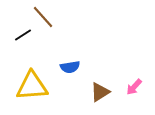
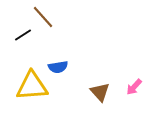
blue semicircle: moved 12 px left
brown triangle: rotated 40 degrees counterclockwise
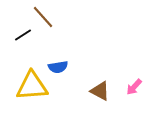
brown triangle: moved 1 px up; rotated 20 degrees counterclockwise
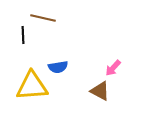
brown line: moved 1 px down; rotated 35 degrees counterclockwise
black line: rotated 60 degrees counterclockwise
pink arrow: moved 21 px left, 19 px up
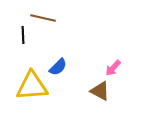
blue semicircle: rotated 36 degrees counterclockwise
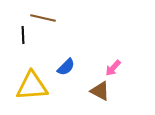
blue semicircle: moved 8 px right
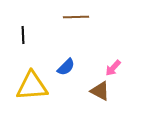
brown line: moved 33 px right, 1 px up; rotated 15 degrees counterclockwise
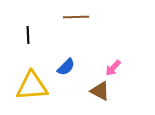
black line: moved 5 px right
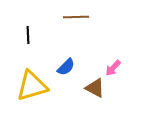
yellow triangle: rotated 12 degrees counterclockwise
brown triangle: moved 5 px left, 3 px up
